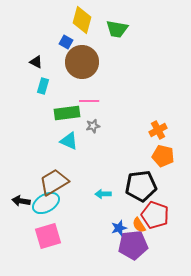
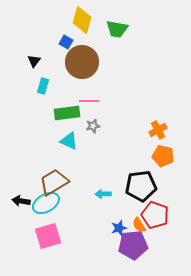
black triangle: moved 2 px left, 1 px up; rotated 40 degrees clockwise
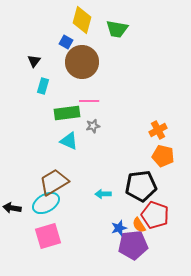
black arrow: moved 9 px left, 7 px down
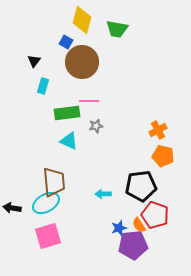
gray star: moved 3 px right
brown trapezoid: rotated 116 degrees clockwise
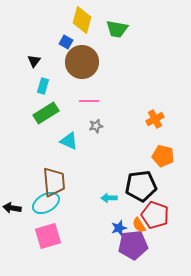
green rectangle: moved 21 px left; rotated 25 degrees counterclockwise
orange cross: moved 3 px left, 11 px up
cyan arrow: moved 6 px right, 4 px down
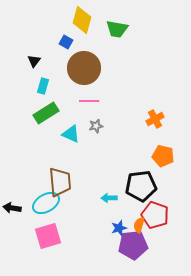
brown circle: moved 2 px right, 6 px down
cyan triangle: moved 2 px right, 7 px up
brown trapezoid: moved 6 px right
orange semicircle: rotated 49 degrees clockwise
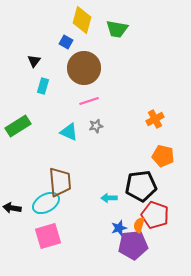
pink line: rotated 18 degrees counterclockwise
green rectangle: moved 28 px left, 13 px down
cyan triangle: moved 2 px left, 2 px up
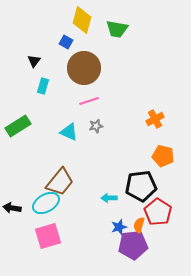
brown trapezoid: rotated 44 degrees clockwise
red pentagon: moved 3 px right, 3 px up; rotated 12 degrees clockwise
blue star: moved 1 px up
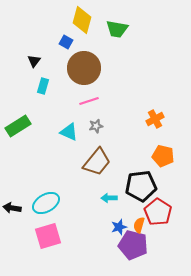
brown trapezoid: moved 37 px right, 20 px up
purple pentagon: rotated 20 degrees clockwise
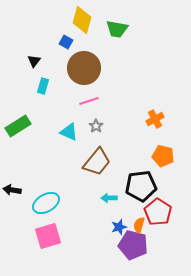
gray star: rotated 24 degrees counterclockwise
black arrow: moved 18 px up
